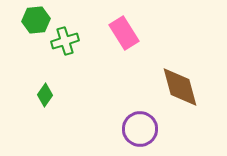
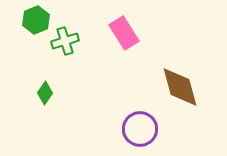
green hexagon: rotated 16 degrees counterclockwise
green diamond: moved 2 px up
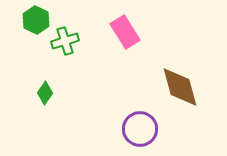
green hexagon: rotated 12 degrees counterclockwise
pink rectangle: moved 1 px right, 1 px up
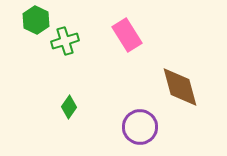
pink rectangle: moved 2 px right, 3 px down
green diamond: moved 24 px right, 14 px down
purple circle: moved 2 px up
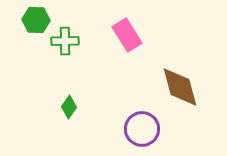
green hexagon: rotated 24 degrees counterclockwise
green cross: rotated 16 degrees clockwise
purple circle: moved 2 px right, 2 px down
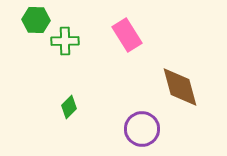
green diamond: rotated 10 degrees clockwise
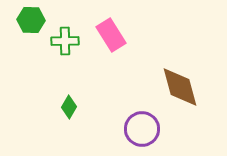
green hexagon: moved 5 px left
pink rectangle: moved 16 px left
green diamond: rotated 15 degrees counterclockwise
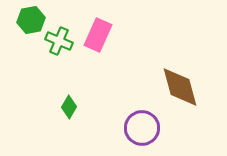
green hexagon: rotated 12 degrees counterclockwise
pink rectangle: moved 13 px left; rotated 56 degrees clockwise
green cross: moved 6 px left; rotated 24 degrees clockwise
purple circle: moved 1 px up
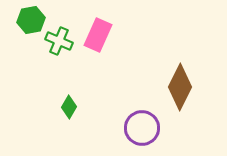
brown diamond: rotated 42 degrees clockwise
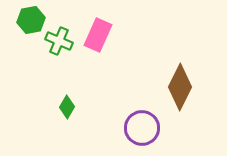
green diamond: moved 2 px left
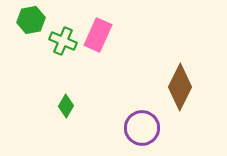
green cross: moved 4 px right
green diamond: moved 1 px left, 1 px up
